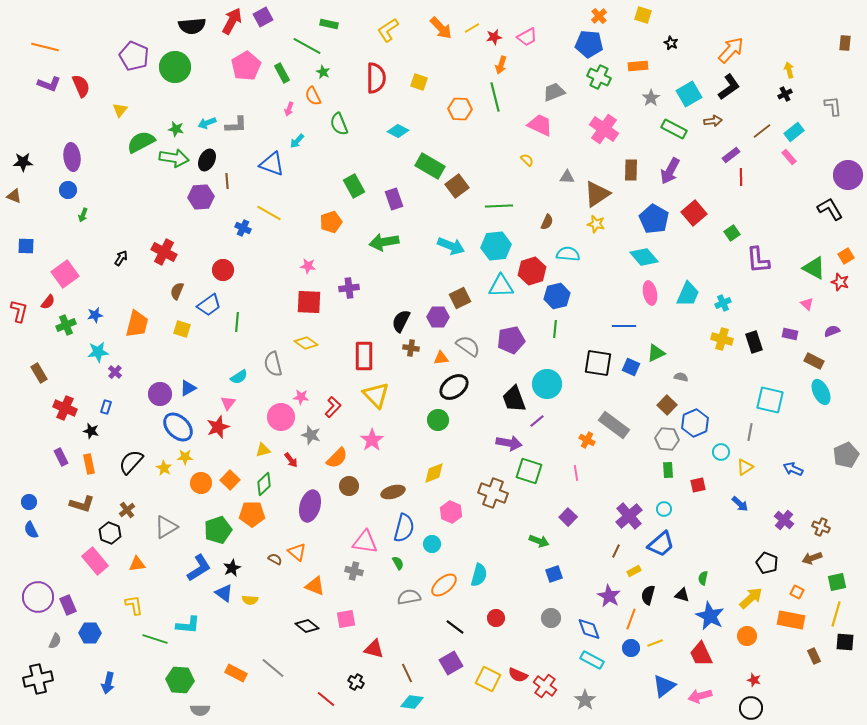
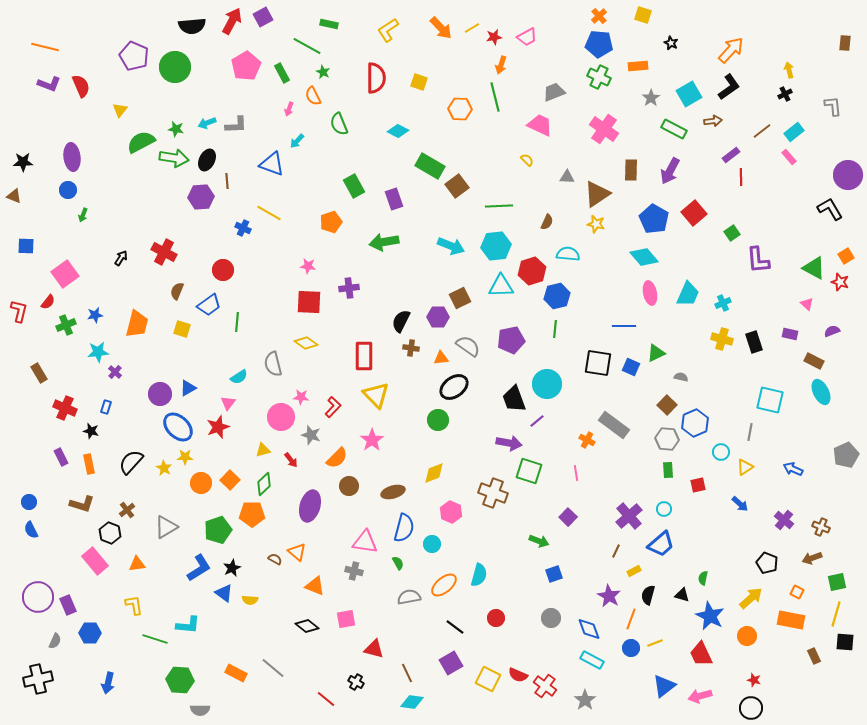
blue pentagon at (589, 44): moved 10 px right
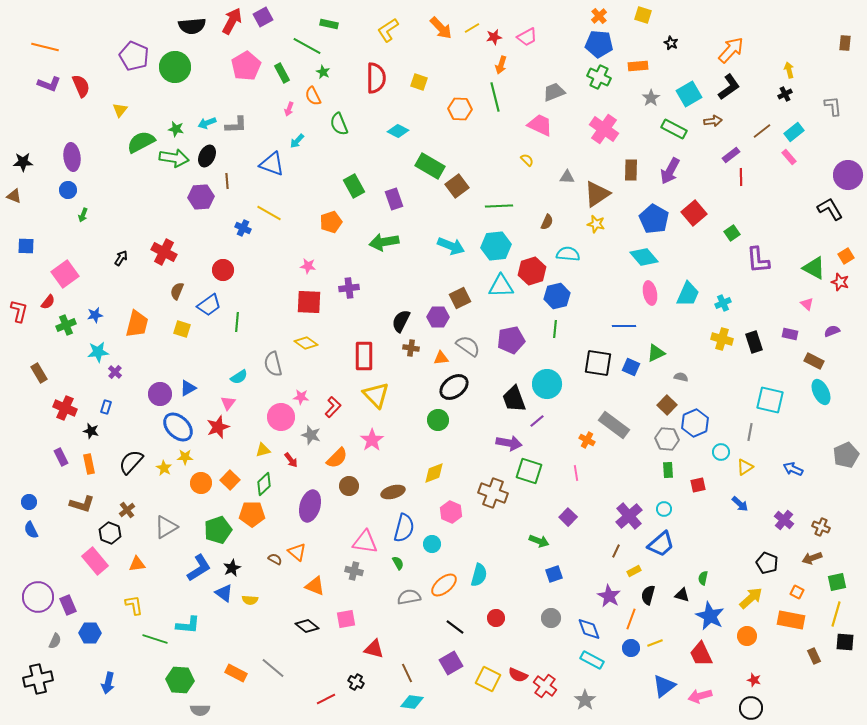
black ellipse at (207, 160): moved 4 px up
red line at (326, 699): rotated 66 degrees counterclockwise
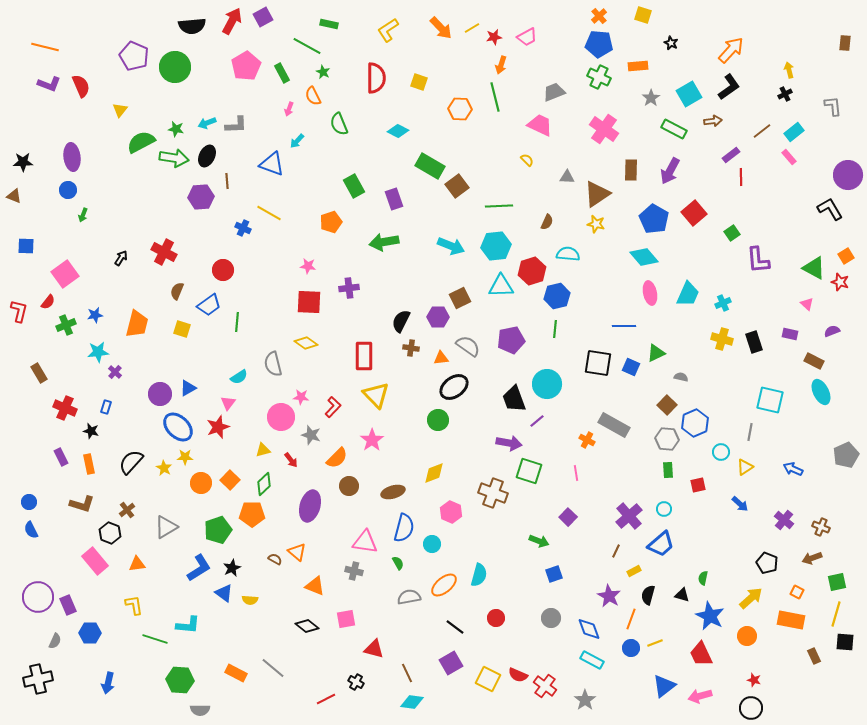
gray rectangle at (614, 425): rotated 8 degrees counterclockwise
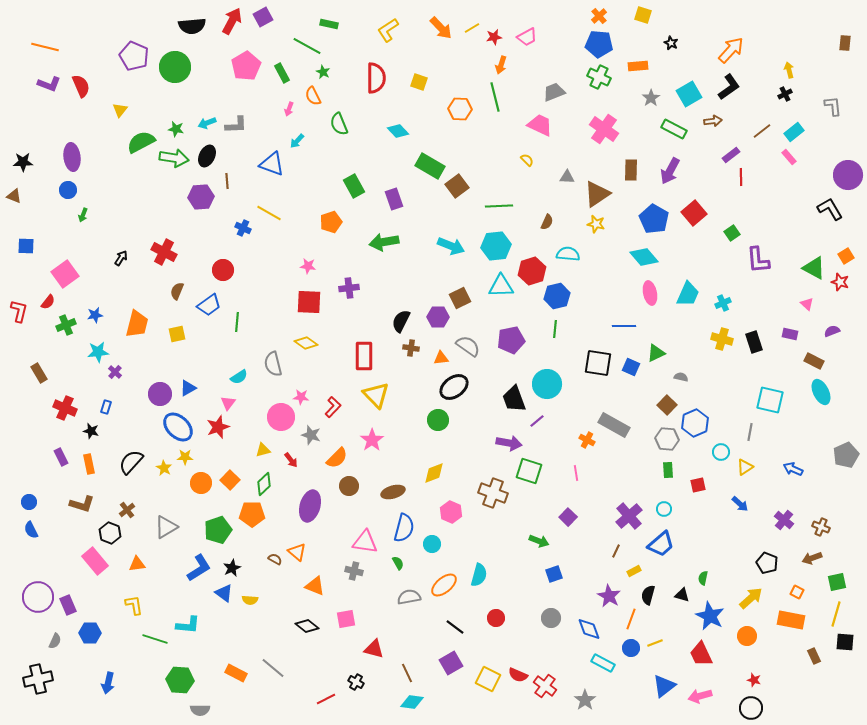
cyan diamond at (398, 131): rotated 20 degrees clockwise
yellow square at (182, 329): moved 5 px left, 5 px down; rotated 30 degrees counterclockwise
cyan rectangle at (592, 660): moved 11 px right, 3 px down
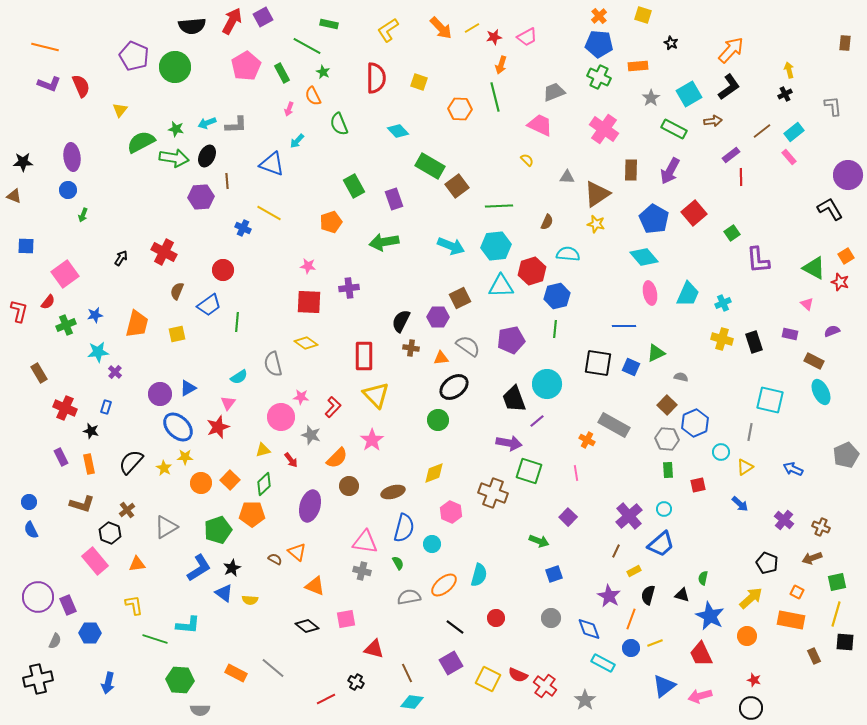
gray cross at (354, 571): moved 8 px right
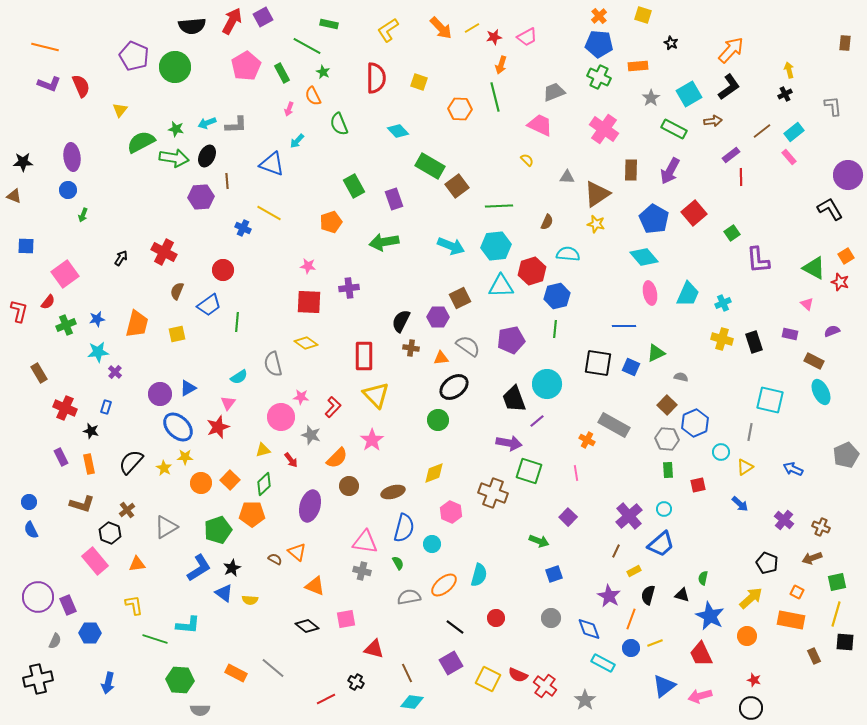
blue star at (95, 315): moved 2 px right, 4 px down
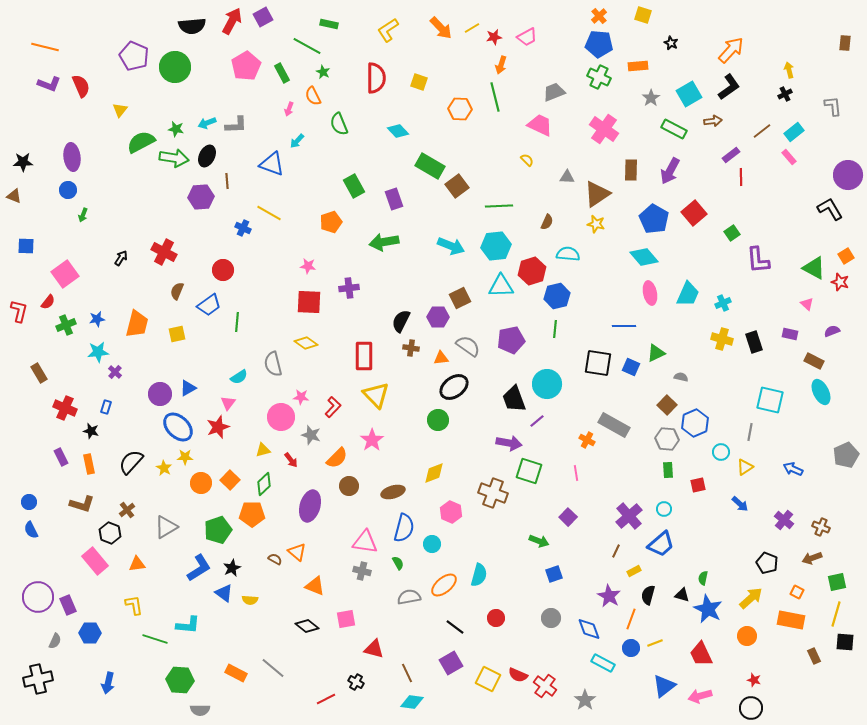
blue star at (710, 616): moved 2 px left, 7 px up
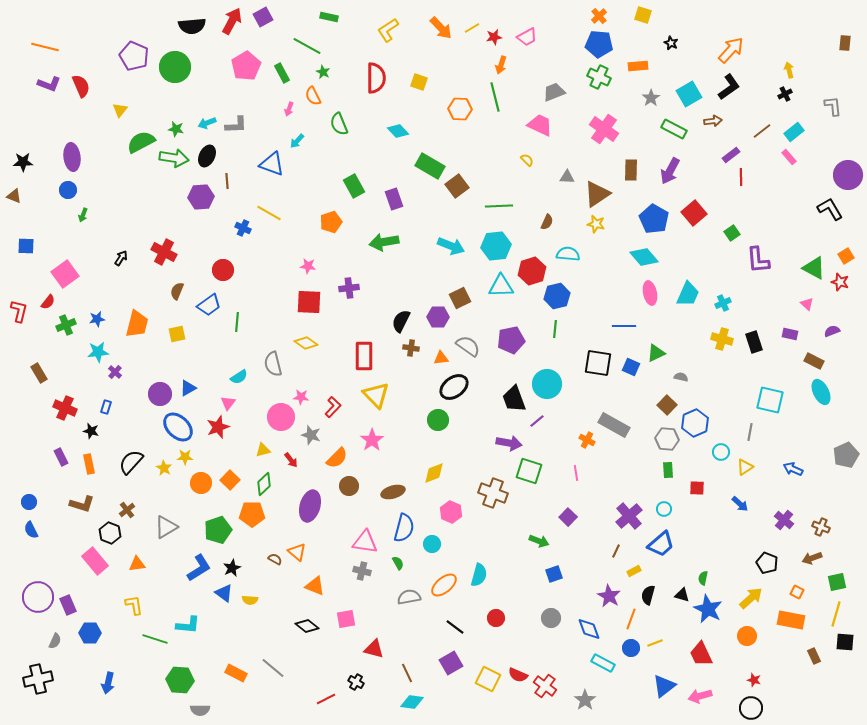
green rectangle at (329, 24): moved 7 px up
red square at (698, 485): moved 1 px left, 3 px down; rotated 14 degrees clockwise
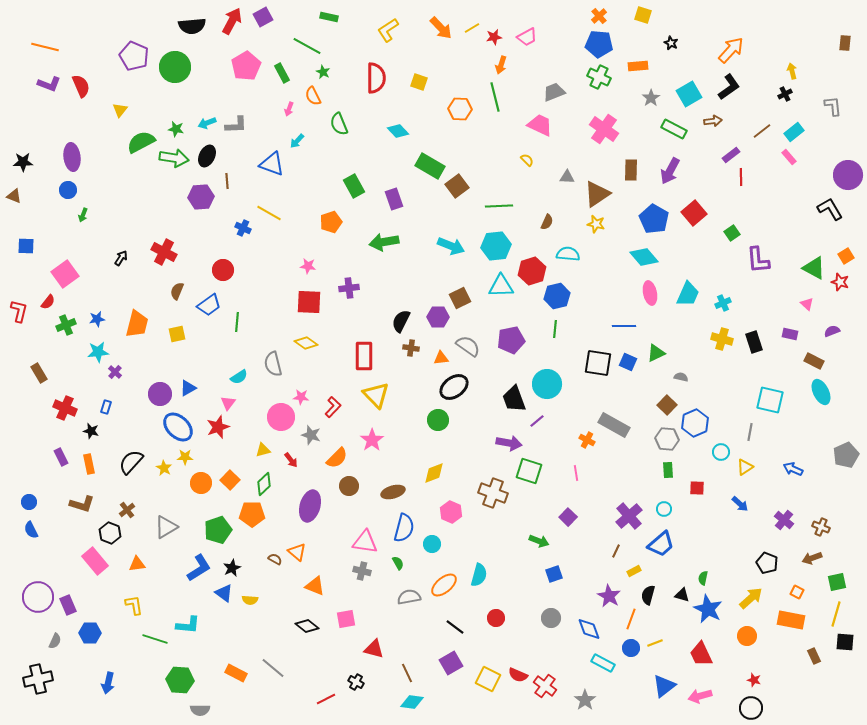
yellow arrow at (789, 70): moved 3 px right, 1 px down
blue square at (631, 367): moved 3 px left, 5 px up
